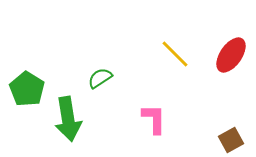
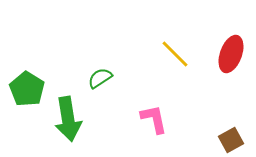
red ellipse: moved 1 px up; rotated 15 degrees counterclockwise
pink L-shape: rotated 12 degrees counterclockwise
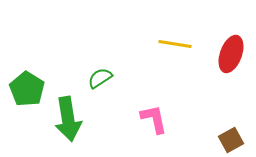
yellow line: moved 10 px up; rotated 36 degrees counterclockwise
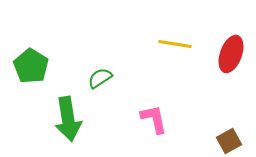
green pentagon: moved 4 px right, 23 px up
brown square: moved 2 px left, 1 px down
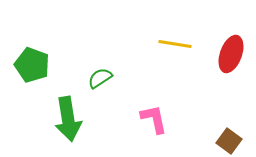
green pentagon: moved 1 px right, 1 px up; rotated 12 degrees counterclockwise
brown square: rotated 25 degrees counterclockwise
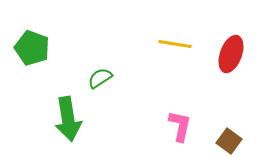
green pentagon: moved 17 px up
pink L-shape: moved 26 px right, 7 px down; rotated 24 degrees clockwise
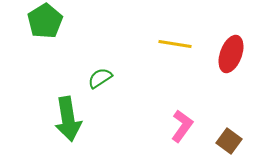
green pentagon: moved 13 px right, 27 px up; rotated 20 degrees clockwise
pink L-shape: moved 2 px right; rotated 24 degrees clockwise
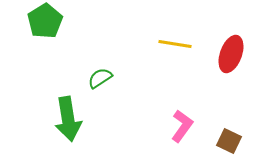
brown square: rotated 10 degrees counterclockwise
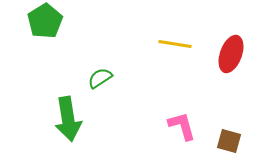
pink L-shape: rotated 52 degrees counterclockwise
brown square: rotated 10 degrees counterclockwise
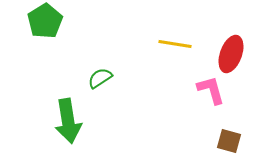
green arrow: moved 2 px down
pink L-shape: moved 29 px right, 36 px up
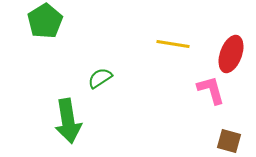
yellow line: moved 2 px left
